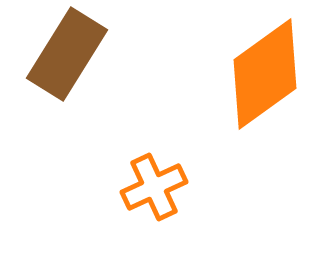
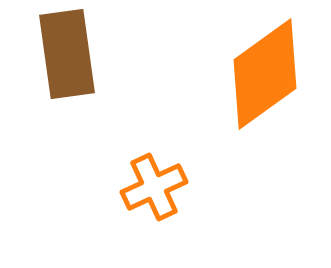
brown rectangle: rotated 40 degrees counterclockwise
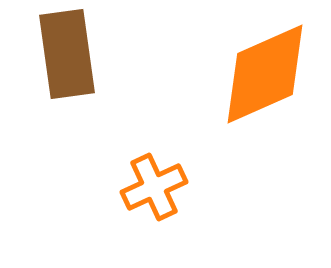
orange diamond: rotated 12 degrees clockwise
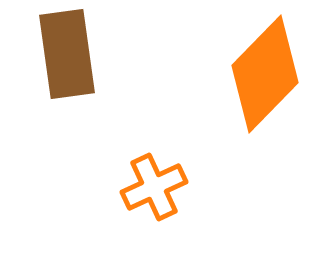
orange diamond: rotated 22 degrees counterclockwise
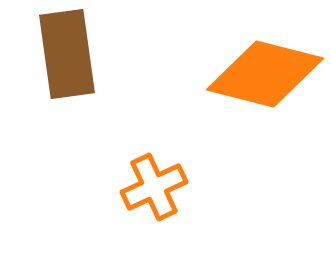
orange diamond: rotated 60 degrees clockwise
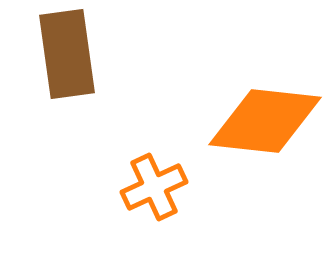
orange diamond: moved 47 px down; rotated 8 degrees counterclockwise
